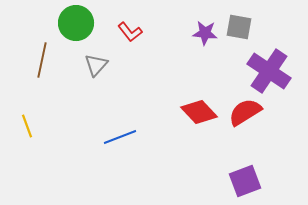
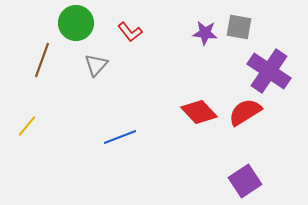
brown line: rotated 8 degrees clockwise
yellow line: rotated 60 degrees clockwise
purple square: rotated 12 degrees counterclockwise
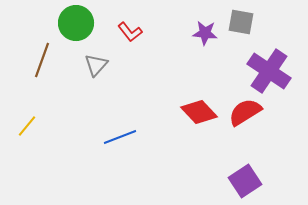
gray square: moved 2 px right, 5 px up
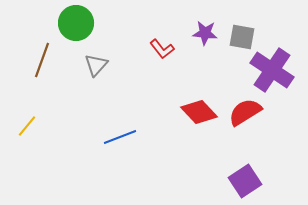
gray square: moved 1 px right, 15 px down
red L-shape: moved 32 px right, 17 px down
purple cross: moved 3 px right, 1 px up
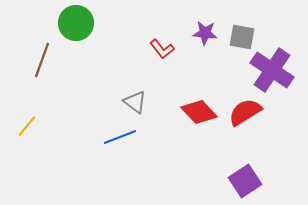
gray triangle: moved 39 px right, 37 px down; rotated 35 degrees counterclockwise
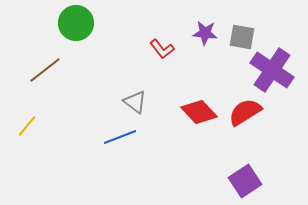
brown line: moved 3 px right, 10 px down; rotated 32 degrees clockwise
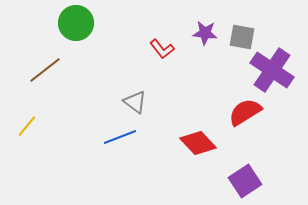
red diamond: moved 1 px left, 31 px down
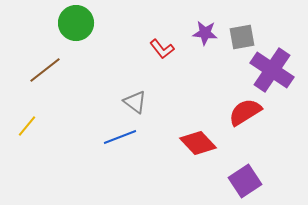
gray square: rotated 20 degrees counterclockwise
